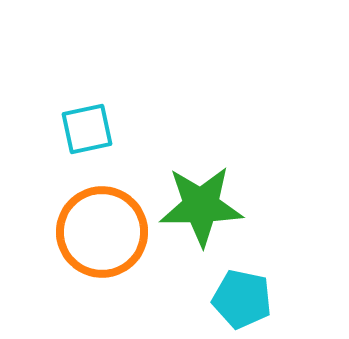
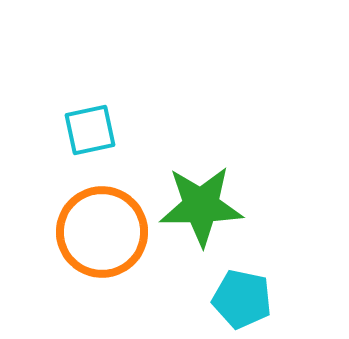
cyan square: moved 3 px right, 1 px down
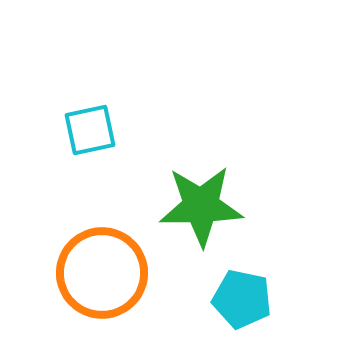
orange circle: moved 41 px down
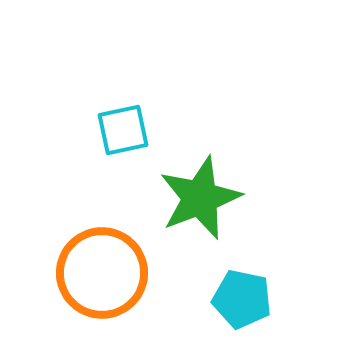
cyan square: moved 33 px right
green star: moved 1 px left, 8 px up; rotated 20 degrees counterclockwise
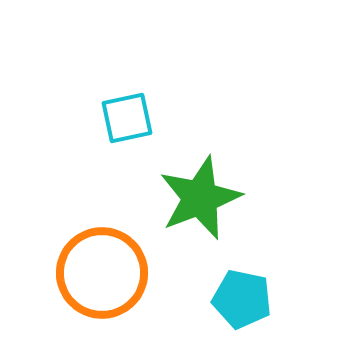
cyan square: moved 4 px right, 12 px up
